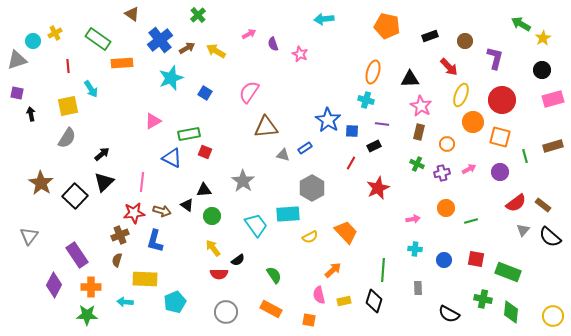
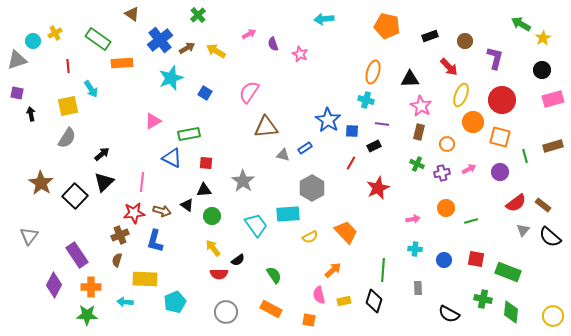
red square at (205, 152): moved 1 px right, 11 px down; rotated 16 degrees counterclockwise
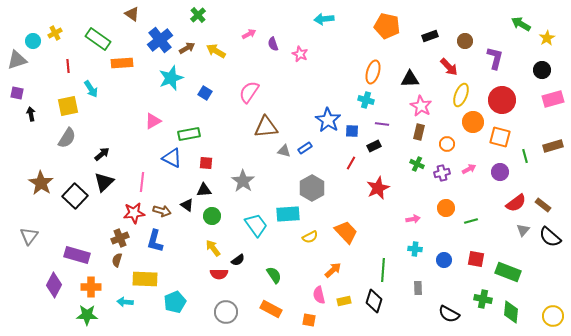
yellow star at (543, 38): moved 4 px right
gray triangle at (283, 155): moved 1 px right, 4 px up
brown cross at (120, 235): moved 3 px down
purple rectangle at (77, 255): rotated 40 degrees counterclockwise
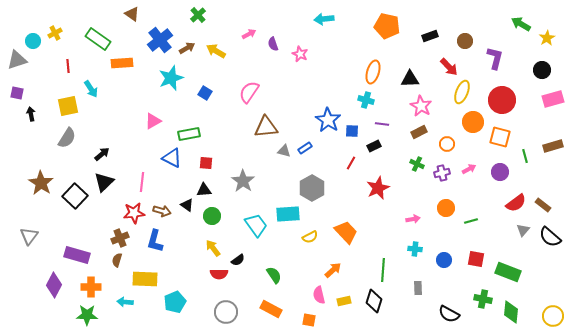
yellow ellipse at (461, 95): moved 1 px right, 3 px up
brown rectangle at (419, 132): rotated 49 degrees clockwise
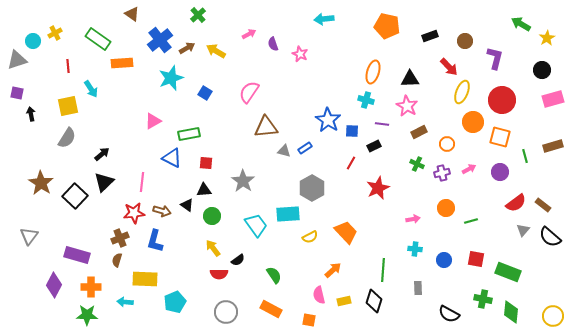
pink star at (421, 106): moved 14 px left
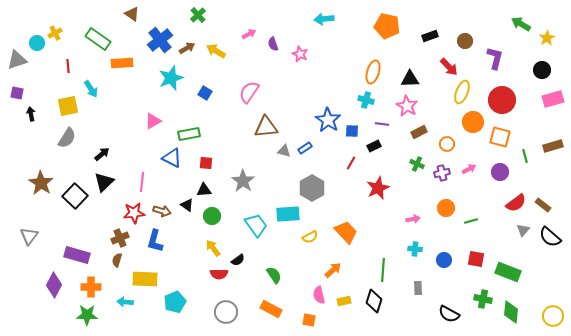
cyan circle at (33, 41): moved 4 px right, 2 px down
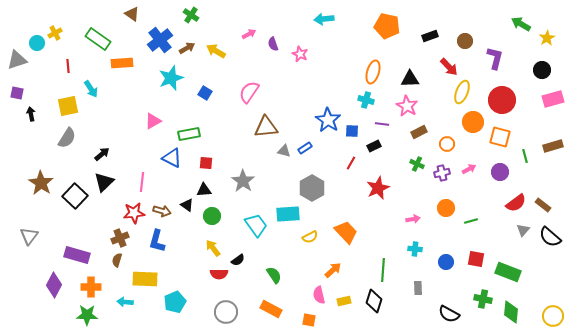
green cross at (198, 15): moved 7 px left; rotated 14 degrees counterclockwise
blue L-shape at (155, 241): moved 2 px right
blue circle at (444, 260): moved 2 px right, 2 px down
